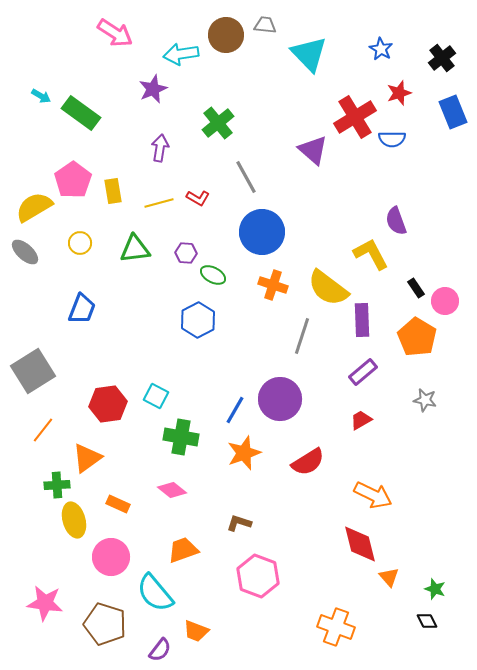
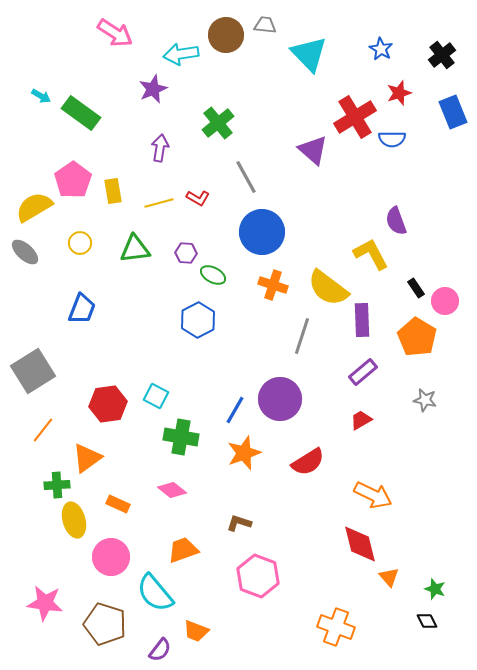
black cross at (442, 58): moved 3 px up
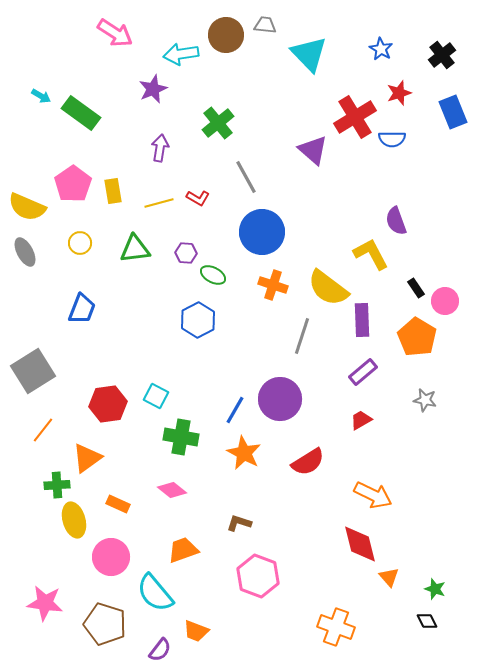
pink pentagon at (73, 180): moved 4 px down
yellow semicircle at (34, 207): moved 7 px left; rotated 126 degrees counterclockwise
gray ellipse at (25, 252): rotated 20 degrees clockwise
orange star at (244, 453): rotated 24 degrees counterclockwise
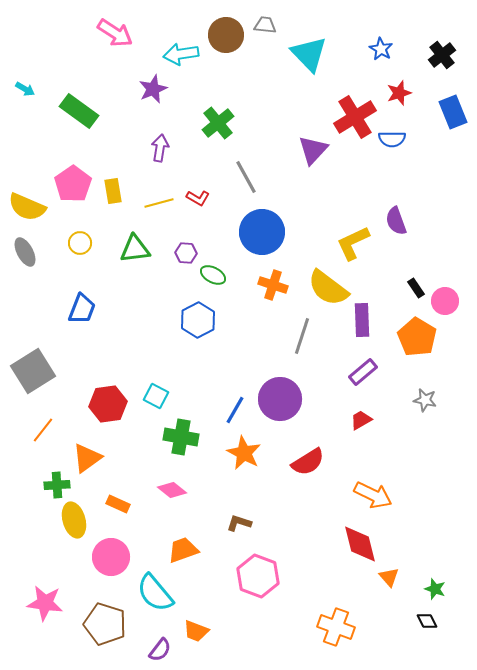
cyan arrow at (41, 96): moved 16 px left, 7 px up
green rectangle at (81, 113): moved 2 px left, 2 px up
purple triangle at (313, 150): rotated 32 degrees clockwise
yellow L-shape at (371, 254): moved 18 px left, 11 px up; rotated 87 degrees counterclockwise
